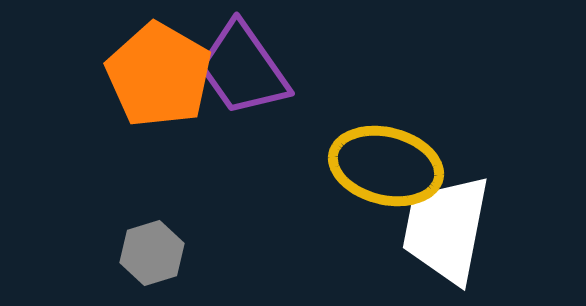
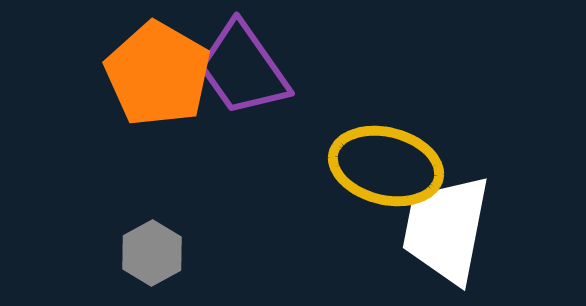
orange pentagon: moved 1 px left, 1 px up
gray hexagon: rotated 12 degrees counterclockwise
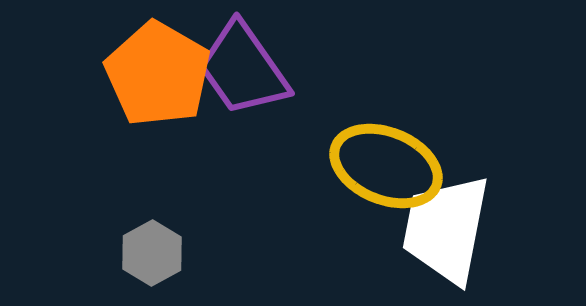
yellow ellipse: rotated 8 degrees clockwise
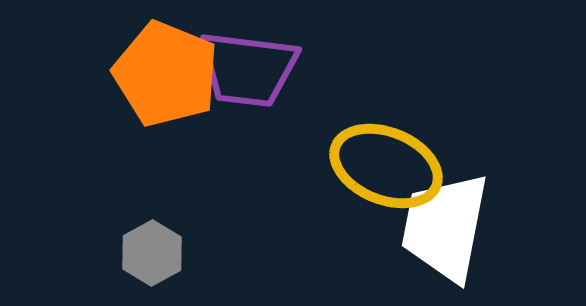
purple trapezoid: moved 5 px right; rotated 48 degrees counterclockwise
orange pentagon: moved 8 px right; rotated 8 degrees counterclockwise
white trapezoid: moved 1 px left, 2 px up
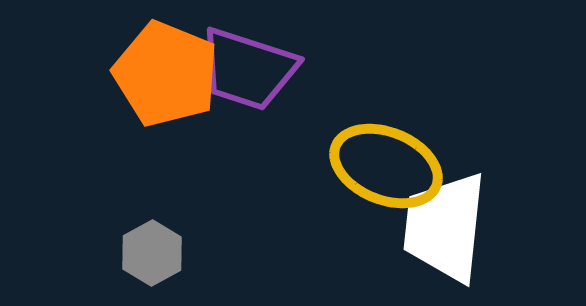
purple trapezoid: rotated 11 degrees clockwise
white trapezoid: rotated 5 degrees counterclockwise
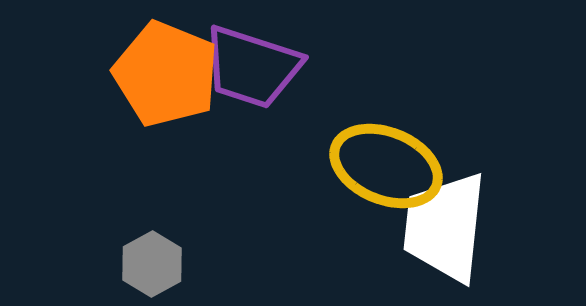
purple trapezoid: moved 4 px right, 2 px up
gray hexagon: moved 11 px down
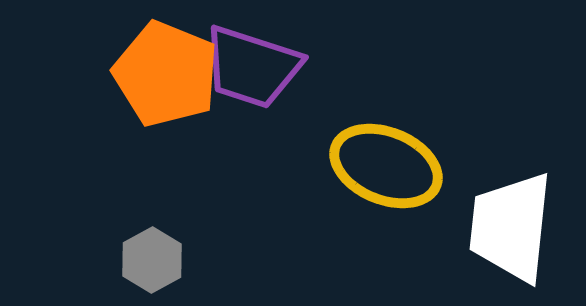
white trapezoid: moved 66 px right
gray hexagon: moved 4 px up
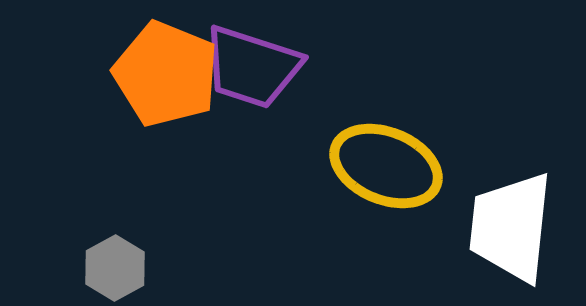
gray hexagon: moved 37 px left, 8 px down
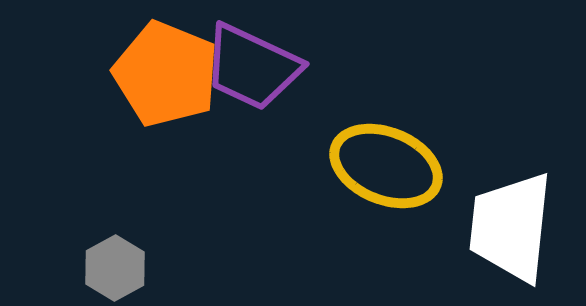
purple trapezoid: rotated 7 degrees clockwise
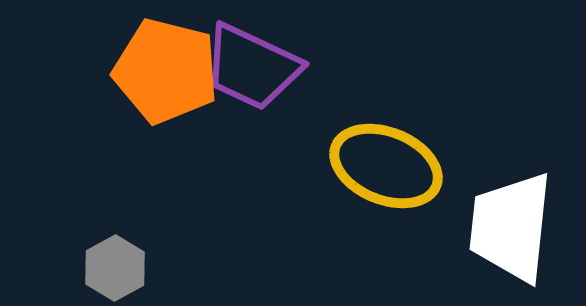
orange pentagon: moved 3 px up; rotated 8 degrees counterclockwise
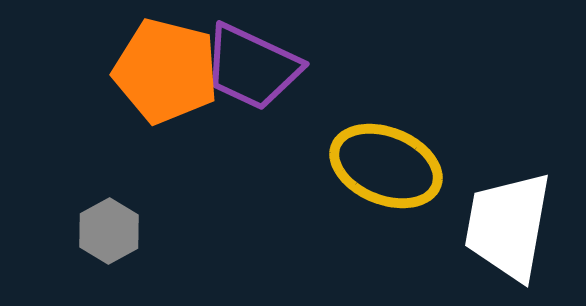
white trapezoid: moved 3 px left, 1 px up; rotated 4 degrees clockwise
gray hexagon: moved 6 px left, 37 px up
